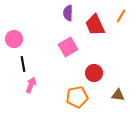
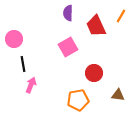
red trapezoid: moved 1 px right, 1 px down
orange pentagon: moved 1 px right, 3 px down
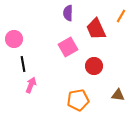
red trapezoid: moved 3 px down
red circle: moved 7 px up
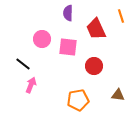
orange line: rotated 48 degrees counterclockwise
pink circle: moved 28 px right
pink square: rotated 36 degrees clockwise
black line: rotated 42 degrees counterclockwise
